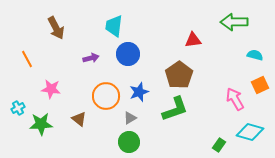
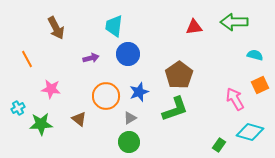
red triangle: moved 1 px right, 13 px up
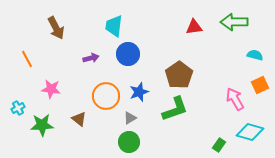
green star: moved 1 px right, 1 px down
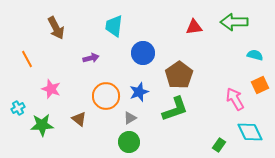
blue circle: moved 15 px right, 1 px up
pink star: rotated 12 degrees clockwise
cyan diamond: rotated 48 degrees clockwise
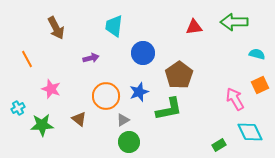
cyan semicircle: moved 2 px right, 1 px up
green L-shape: moved 6 px left; rotated 8 degrees clockwise
gray triangle: moved 7 px left, 2 px down
green rectangle: rotated 24 degrees clockwise
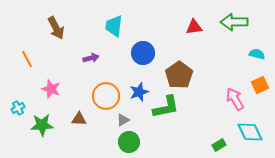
green L-shape: moved 3 px left, 2 px up
brown triangle: rotated 35 degrees counterclockwise
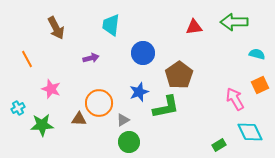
cyan trapezoid: moved 3 px left, 1 px up
orange circle: moved 7 px left, 7 px down
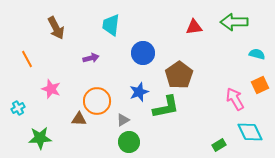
orange circle: moved 2 px left, 2 px up
green star: moved 2 px left, 13 px down
